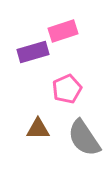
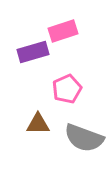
brown triangle: moved 5 px up
gray semicircle: rotated 36 degrees counterclockwise
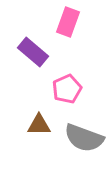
pink rectangle: moved 5 px right, 9 px up; rotated 52 degrees counterclockwise
purple rectangle: rotated 56 degrees clockwise
brown triangle: moved 1 px right, 1 px down
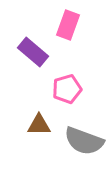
pink rectangle: moved 3 px down
pink pentagon: rotated 8 degrees clockwise
gray semicircle: moved 3 px down
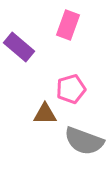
purple rectangle: moved 14 px left, 5 px up
pink pentagon: moved 4 px right
brown triangle: moved 6 px right, 11 px up
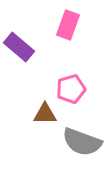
gray semicircle: moved 2 px left, 1 px down
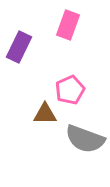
purple rectangle: rotated 76 degrees clockwise
pink pentagon: moved 1 px left, 1 px down; rotated 8 degrees counterclockwise
gray semicircle: moved 3 px right, 3 px up
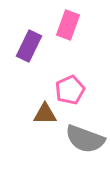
purple rectangle: moved 10 px right, 1 px up
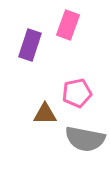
purple rectangle: moved 1 px right, 1 px up; rotated 8 degrees counterclockwise
pink pentagon: moved 7 px right, 3 px down; rotated 12 degrees clockwise
gray semicircle: rotated 9 degrees counterclockwise
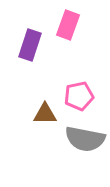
pink pentagon: moved 2 px right, 3 px down
